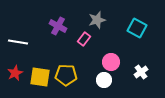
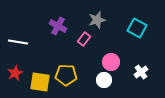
yellow square: moved 5 px down
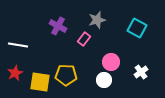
white line: moved 3 px down
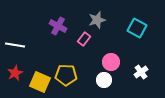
white line: moved 3 px left
yellow square: rotated 15 degrees clockwise
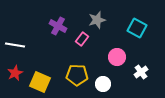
pink rectangle: moved 2 px left
pink circle: moved 6 px right, 5 px up
yellow pentagon: moved 11 px right
white circle: moved 1 px left, 4 px down
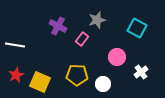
red star: moved 1 px right, 2 px down
